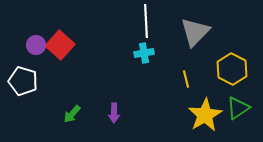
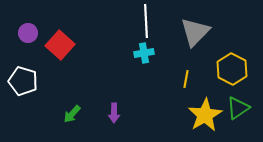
purple circle: moved 8 px left, 12 px up
yellow line: rotated 24 degrees clockwise
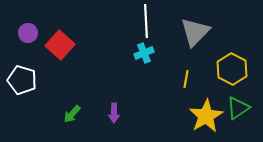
cyan cross: rotated 12 degrees counterclockwise
white pentagon: moved 1 px left, 1 px up
yellow star: moved 1 px right, 1 px down
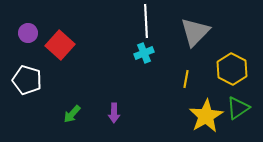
white pentagon: moved 5 px right
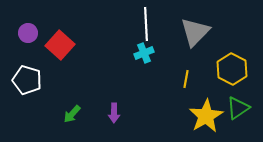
white line: moved 3 px down
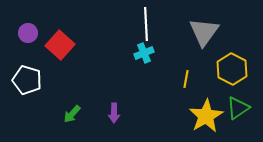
gray triangle: moved 9 px right; rotated 8 degrees counterclockwise
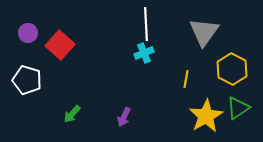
purple arrow: moved 10 px right, 4 px down; rotated 24 degrees clockwise
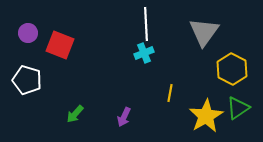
red square: rotated 20 degrees counterclockwise
yellow line: moved 16 px left, 14 px down
green arrow: moved 3 px right
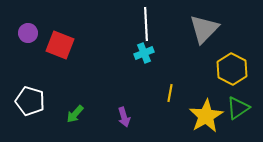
gray triangle: moved 3 px up; rotated 8 degrees clockwise
white pentagon: moved 3 px right, 21 px down
purple arrow: rotated 42 degrees counterclockwise
